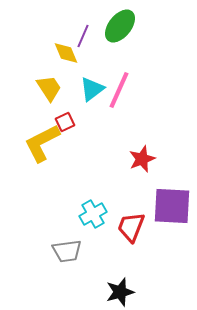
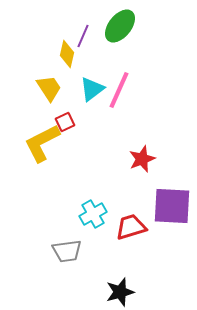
yellow diamond: moved 1 px right, 1 px down; rotated 36 degrees clockwise
red trapezoid: rotated 52 degrees clockwise
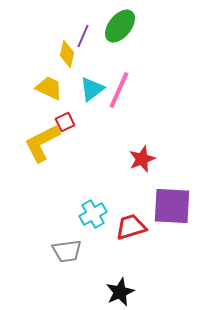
yellow trapezoid: rotated 32 degrees counterclockwise
black star: rotated 8 degrees counterclockwise
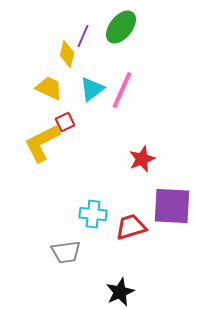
green ellipse: moved 1 px right, 1 px down
pink line: moved 3 px right
cyan cross: rotated 36 degrees clockwise
gray trapezoid: moved 1 px left, 1 px down
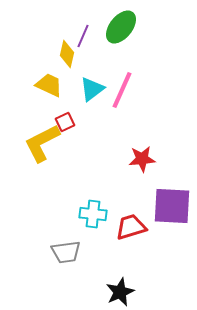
yellow trapezoid: moved 3 px up
red star: rotated 16 degrees clockwise
